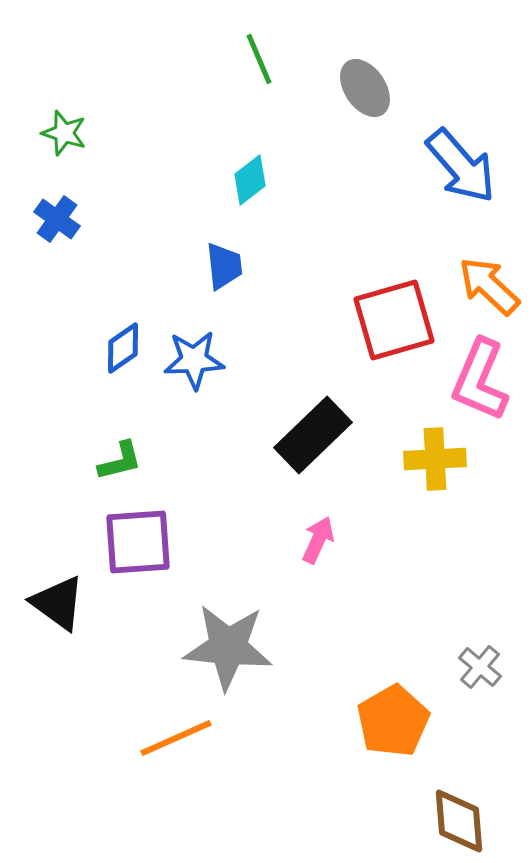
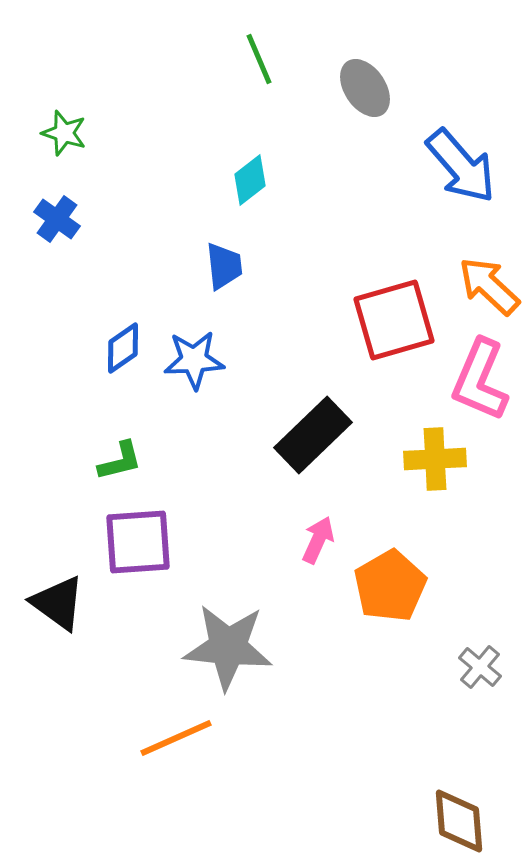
orange pentagon: moved 3 px left, 135 px up
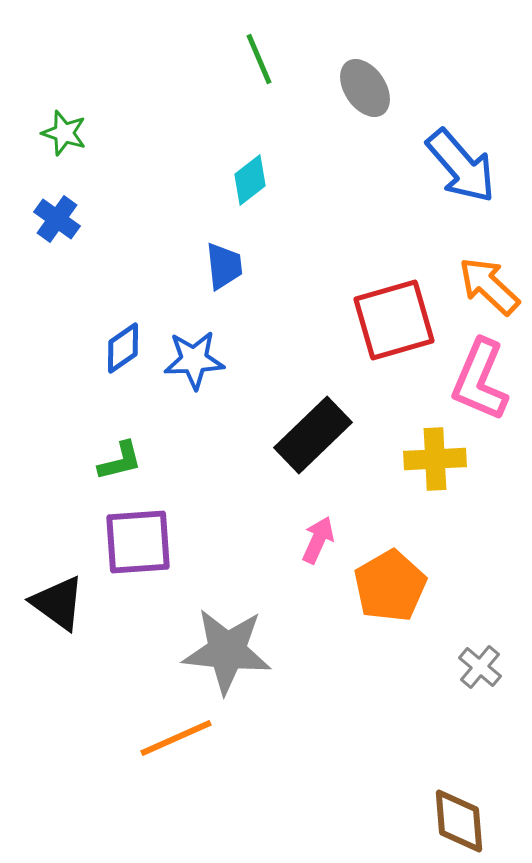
gray star: moved 1 px left, 4 px down
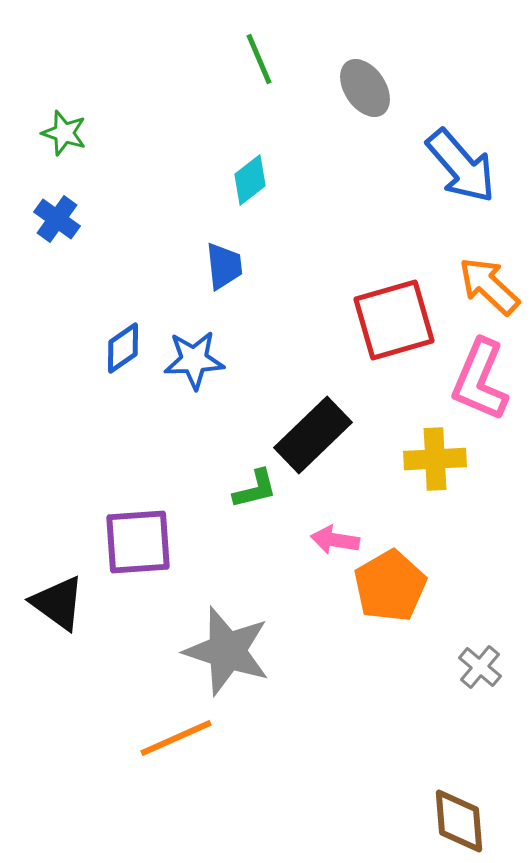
green L-shape: moved 135 px right, 28 px down
pink arrow: moved 17 px right; rotated 105 degrees counterclockwise
gray star: rotated 12 degrees clockwise
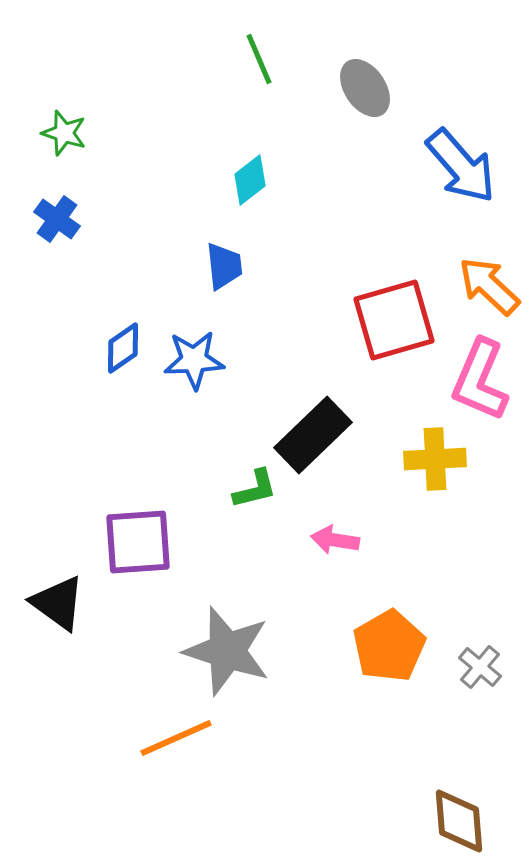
orange pentagon: moved 1 px left, 60 px down
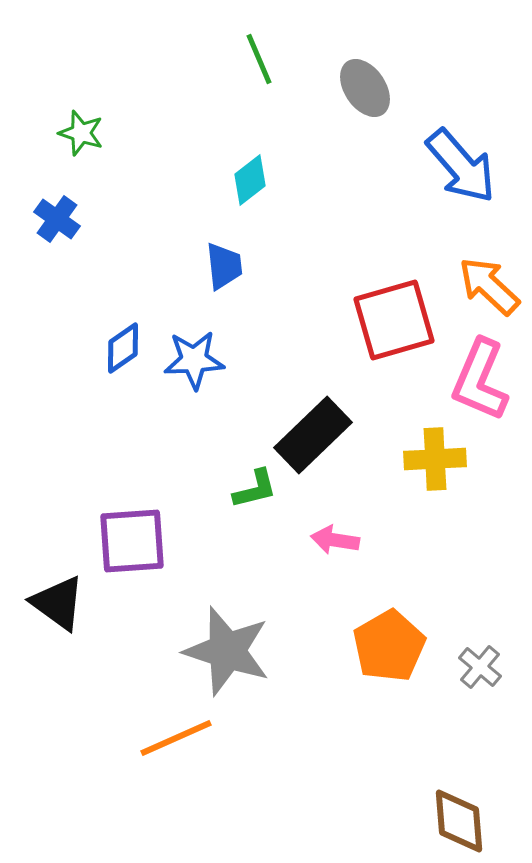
green star: moved 17 px right
purple square: moved 6 px left, 1 px up
